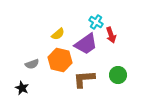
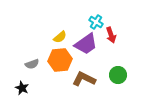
yellow semicircle: moved 2 px right, 3 px down
orange hexagon: rotated 20 degrees counterclockwise
brown L-shape: rotated 30 degrees clockwise
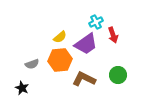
cyan cross: rotated 32 degrees clockwise
red arrow: moved 2 px right
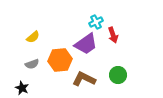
yellow semicircle: moved 27 px left
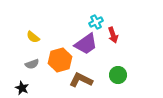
yellow semicircle: rotated 80 degrees clockwise
orange hexagon: rotated 10 degrees counterclockwise
brown L-shape: moved 3 px left, 1 px down
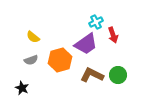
gray semicircle: moved 1 px left, 4 px up
brown L-shape: moved 11 px right, 5 px up
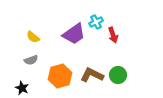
purple trapezoid: moved 12 px left, 10 px up
orange hexagon: moved 16 px down
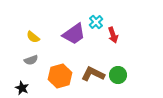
cyan cross: rotated 16 degrees counterclockwise
brown L-shape: moved 1 px right, 1 px up
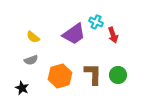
cyan cross: rotated 24 degrees counterclockwise
brown L-shape: rotated 65 degrees clockwise
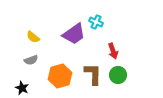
red arrow: moved 16 px down
